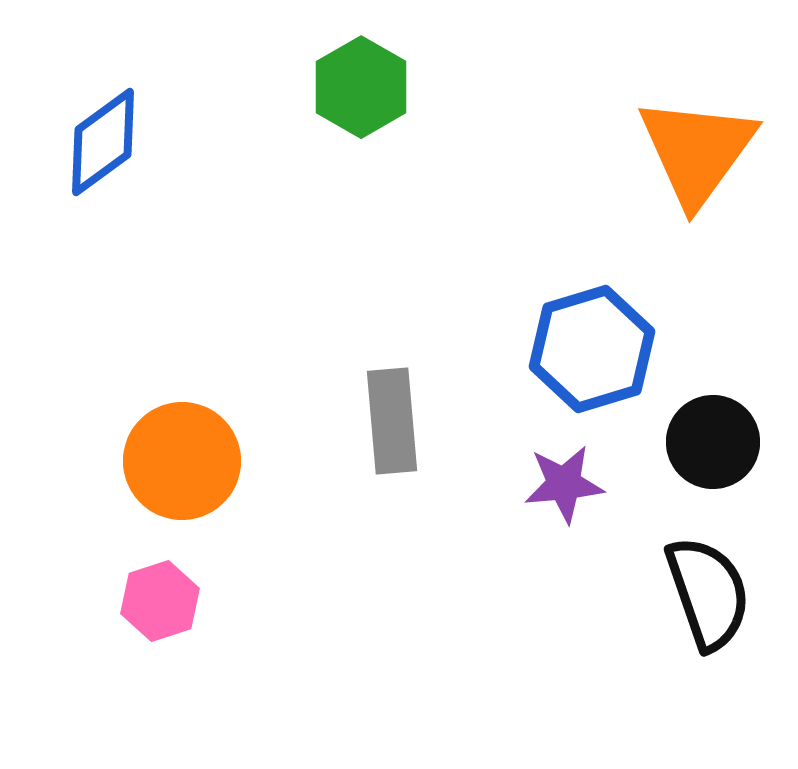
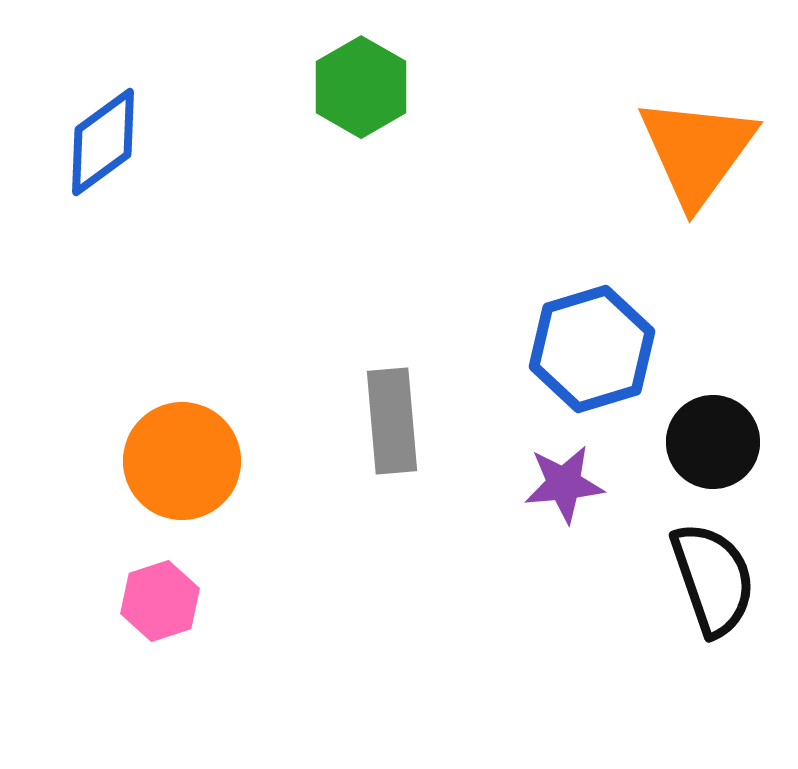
black semicircle: moved 5 px right, 14 px up
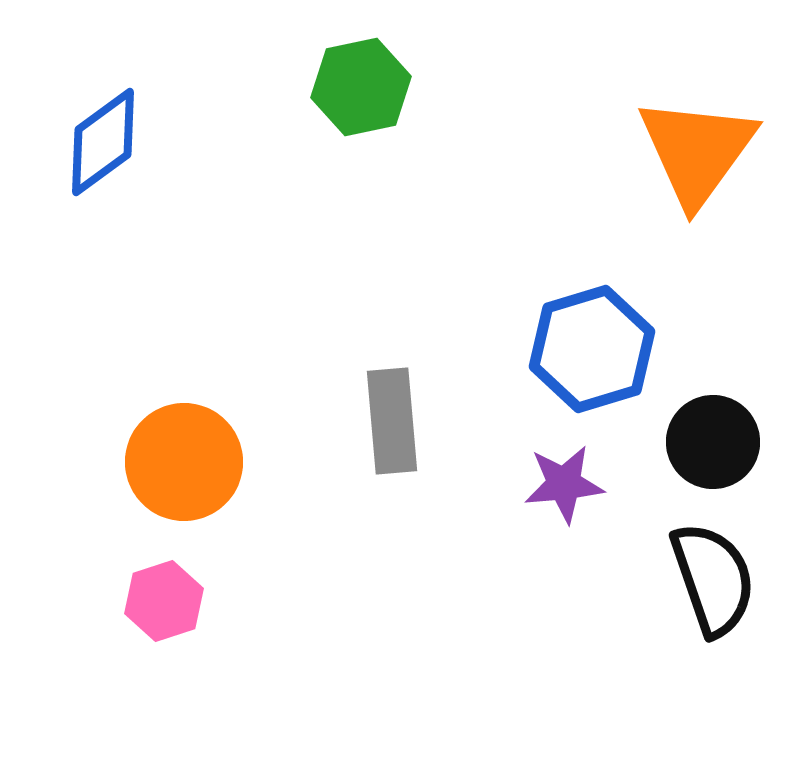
green hexagon: rotated 18 degrees clockwise
orange circle: moved 2 px right, 1 px down
pink hexagon: moved 4 px right
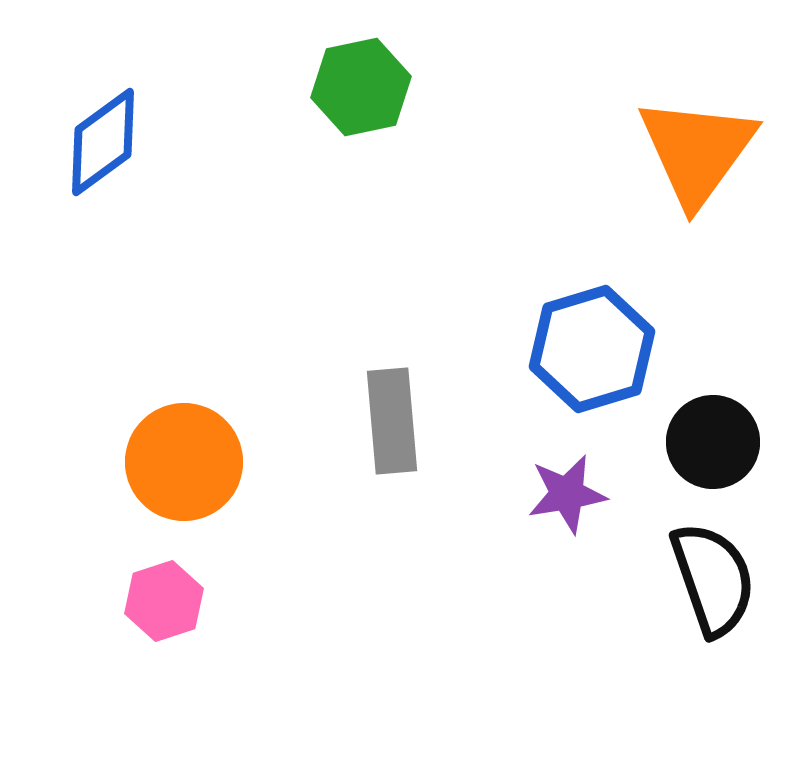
purple star: moved 3 px right, 10 px down; rotated 4 degrees counterclockwise
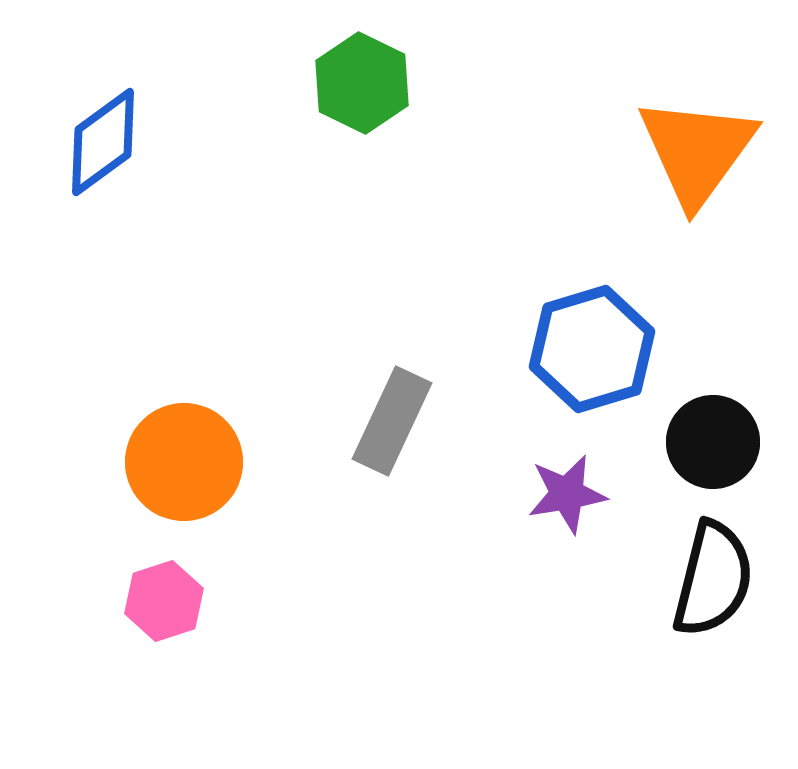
green hexagon: moved 1 px right, 4 px up; rotated 22 degrees counterclockwise
gray rectangle: rotated 30 degrees clockwise
black semicircle: rotated 33 degrees clockwise
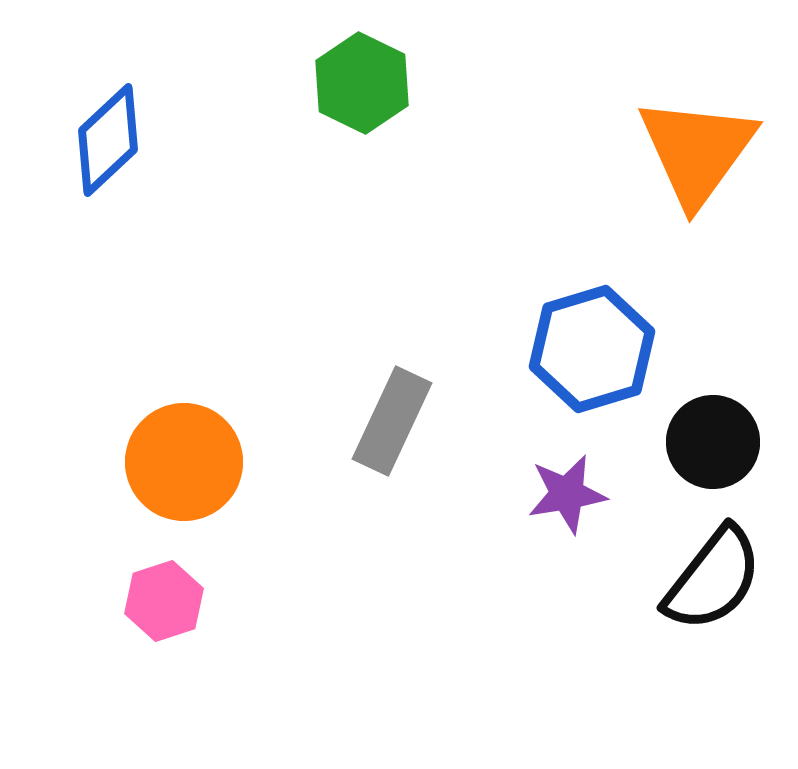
blue diamond: moved 5 px right, 2 px up; rotated 7 degrees counterclockwise
black semicircle: rotated 24 degrees clockwise
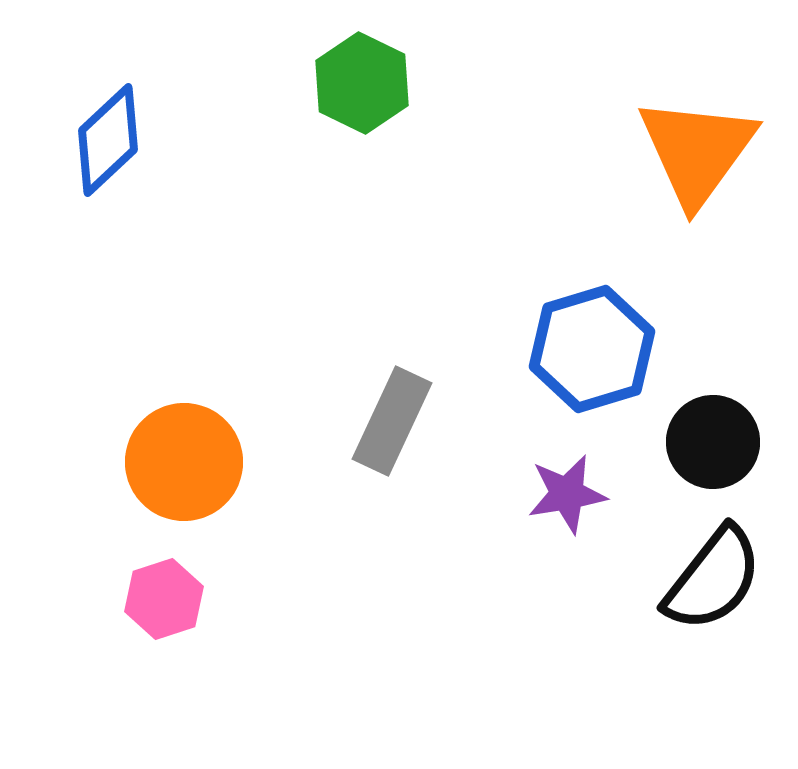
pink hexagon: moved 2 px up
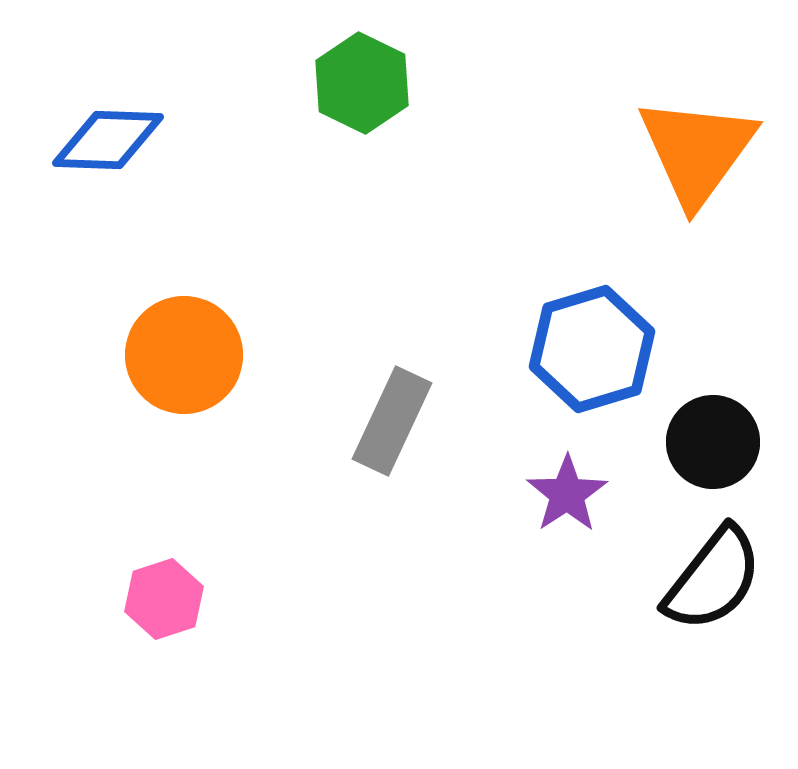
blue diamond: rotated 45 degrees clockwise
orange circle: moved 107 px up
purple star: rotated 24 degrees counterclockwise
